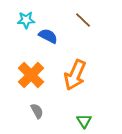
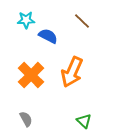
brown line: moved 1 px left, 1 px down
orange arrow: moved 3 px left, 3 px up
gray semicircle: moved 11 px left, 8 px down
green triangle: rotated 14 degrees counterclockwise
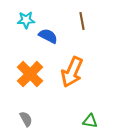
brown line: rotated 36 degrees clockwise
orange cross: moved 1 px left, 1 px up
green triangle: moved 6 px right; rotated 35 degrees counterclockwise
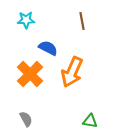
blue semicircle: moved 12 px down
